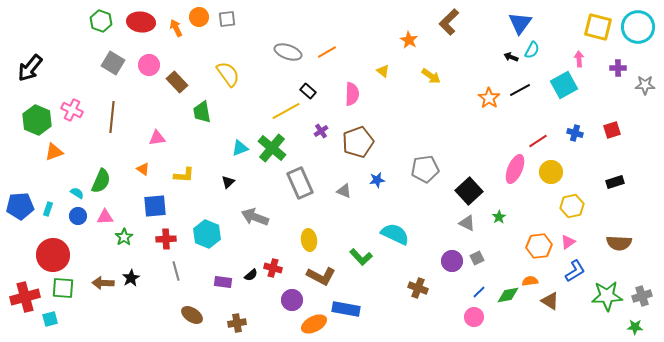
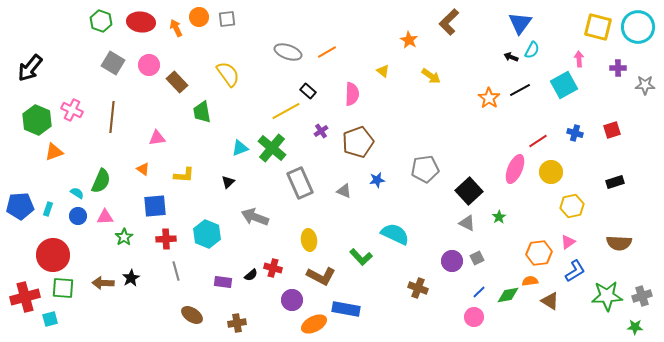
orange hexagon at (539, 246): moved 7 px down
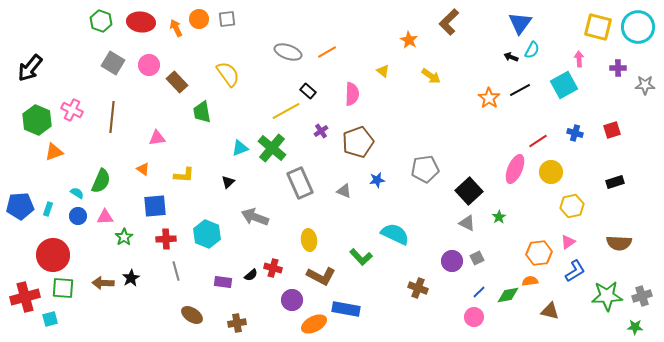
orange circle at (199, 17): moved 2 px down
brown triangle at (550, 301): moved 10 px down; rotated 18 degrees counterclockwise
